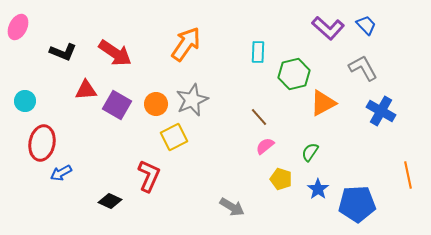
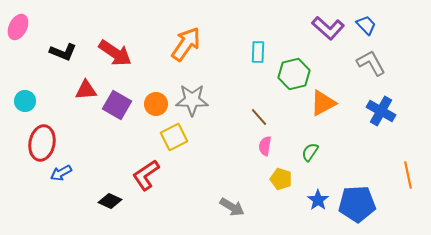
gray L-shape: moved 8 px right, 5 px up
gray star: rotated 24 degrees clockwise
pink semicircle: rotated 42 degrees counterclockwise
red L-shape: moved 3 px left, 1 px up; rotated 148 degrees counterclockwise
blue star: moved 11 px down
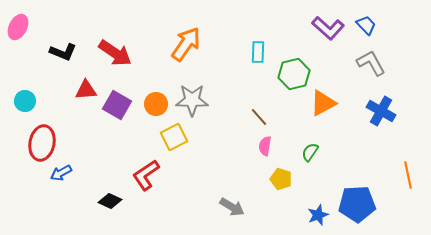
blue star: moved 15 px down; rotated 15 degrees clockwise
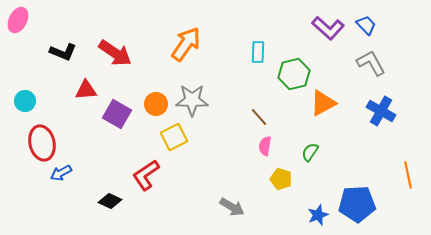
pink ellipse: moved 7 px up
purple square: moved 9 px down
red ellipse: rotated 24 degrees counterclockwise
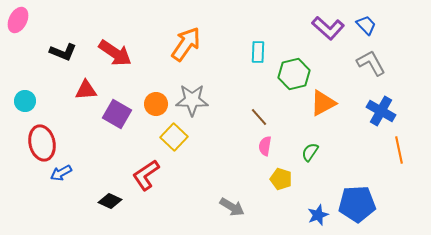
yellow square: rotated 20 degrees counterclockwise
orange line: moved 9 px left, 25 px up
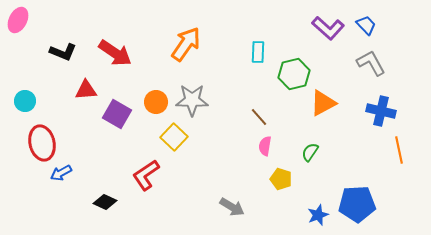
orange circle: moved 2 px up
blue cross: rotated 16 degrees counterclockwise
black diamond: moved 5 px left, 1 px down
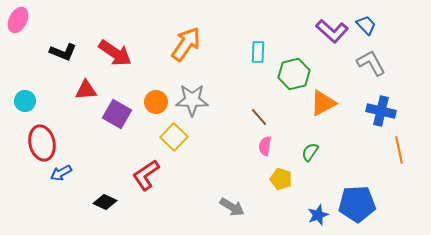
purple L-shape: moved 4 px right, 3 px down
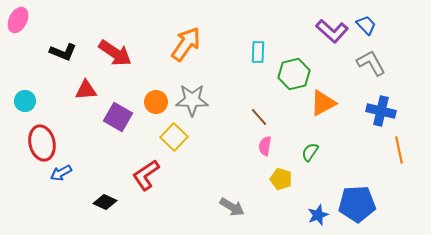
purple square: moved 1 px right, 3 px down
